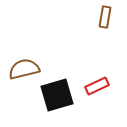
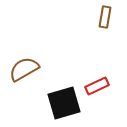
brown semicircle: rotated 16 degrees counterclockwise
black square: moved 7 px right, 8 px down
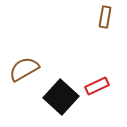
black square: moved 3 px left, 6 px up; rotated 32 degrees counterclockwise
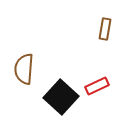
brown rectangle: moved 12 px down
brown semicircle: rotated 56 degrees counterclockwise
